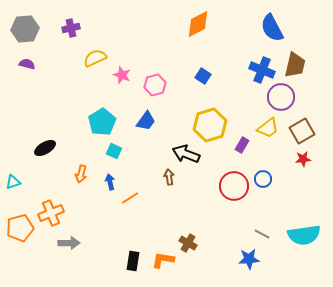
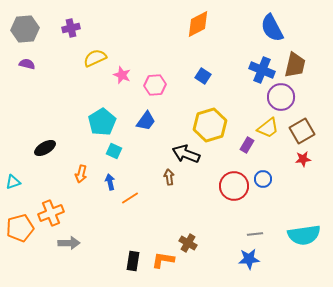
pink hexagon: rotated 10 degrees clockwise
purple rectangle: moved 5 px right
gray line: moved 7 px left; rotated 35 degrees counterclockwise
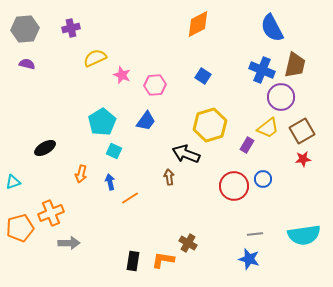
blue star: rotated 20 degrees clockwise
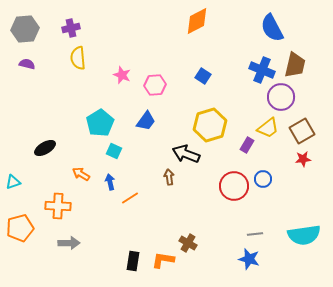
orange diamond: moved 1 px left, 3 px up
yellow semicircle: moved 17 px left; rotated 70 degrees counterclockwise
cyan pentagon: moved 2 px left, 1 px down
orange arrow: rotated 108 degrees clockwise
orange cross: moved 7 px right, 7 px up; rotated 25 degrees clockwise
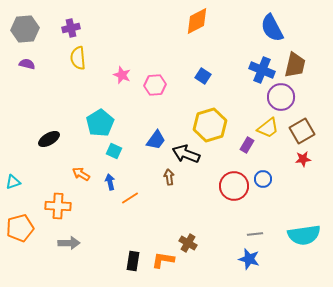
blue trapezoid: moved 10 px right, 19 px down
black ellipse: moved 4 px right, 9 px up
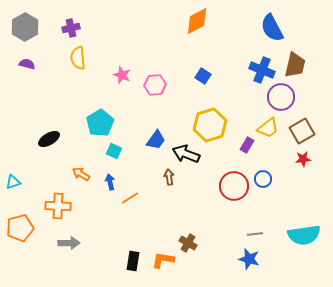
gray hexagon: moved 2 px up; rotated 24 degrees counterclockwise
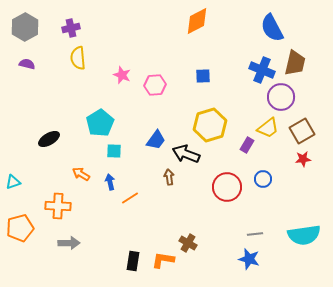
brown trapezoid: moved 2 px up
blue square: rotated 35 degrees counterclockwise
cyan square: rotated 21 degrees counterclockwise
red circle: moved 7 px left, 1 px down
